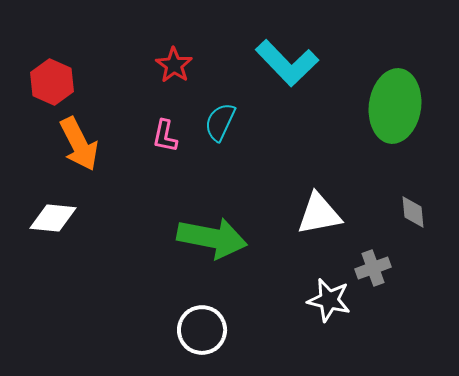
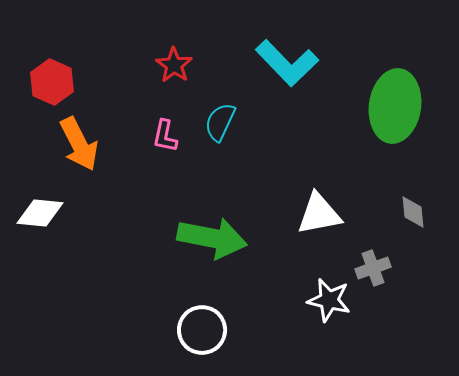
white diamond: moved 13 px left, 5 px up
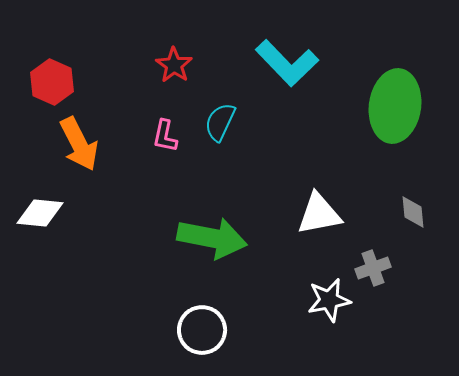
white star: rotated 24 degrees counterclockwise
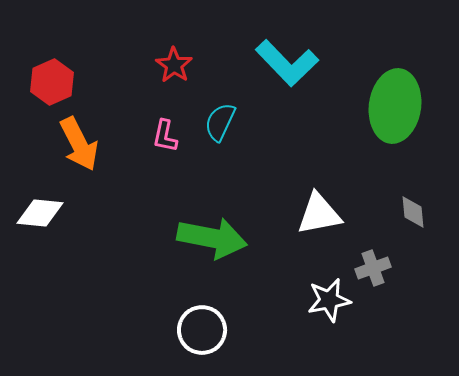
red hexagon: rotated 12 degrees clockwise
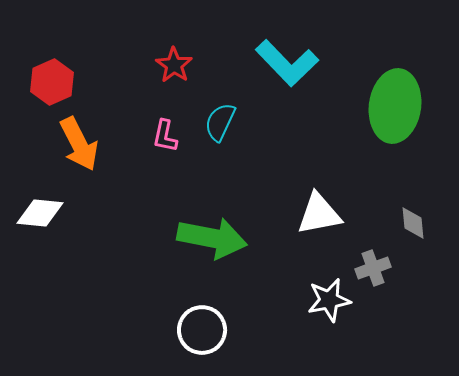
gray diamond: moved 11 px down
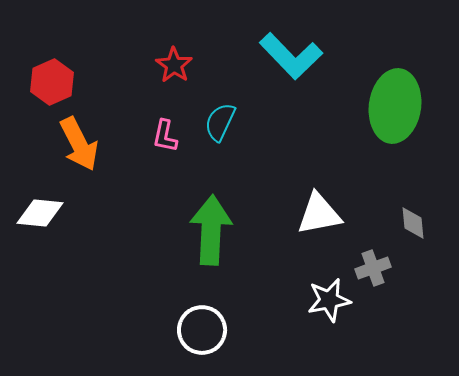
cyan L-shape: moved 4 px right, 7 px up
green arrow: moved 1 px left, 8 px up; rotated 98 degrees counterclockwise
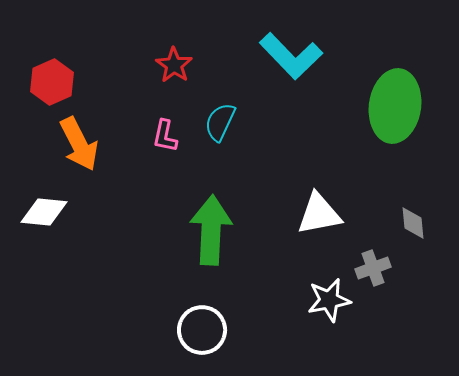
white diamond: moved 4 px right, 1 px up
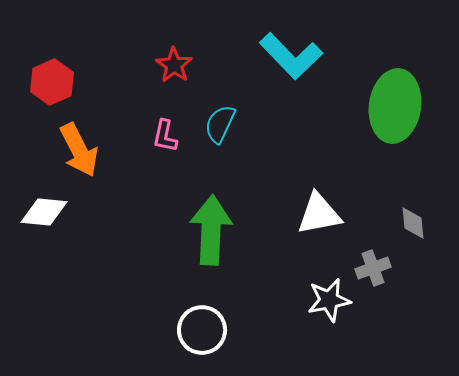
cyan semicircle: moved 2 px down
orange arrow: moved 6 px down
